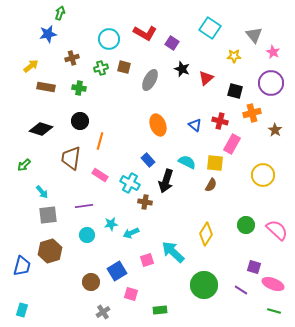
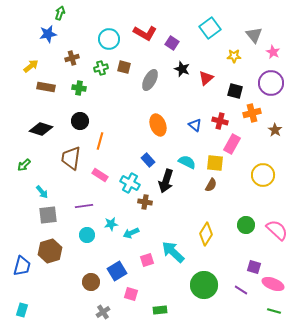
cyan square at (210, 28): rotated 20 degrees clockwise
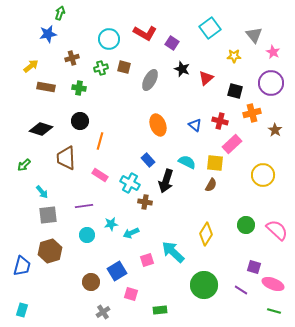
pink rectangle at (232, 144): rotated 18 degrees clockwise
brown trapezoid at (71, 158): moved 5 px left; rotated 10 degrees counterclockwise
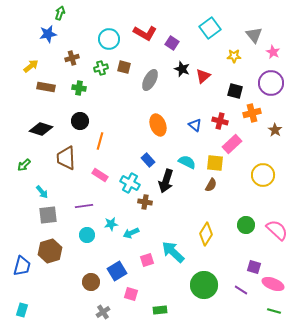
red triangle at (206, 78): moved 3 px left, 2 px up
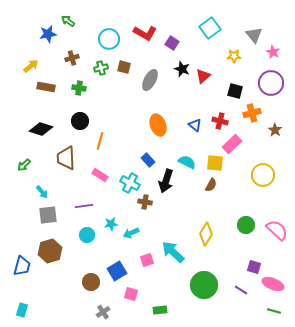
green arrow at (60, 13): moved 8 px right, 8 px down; rotated 72 degrees counterclockwise
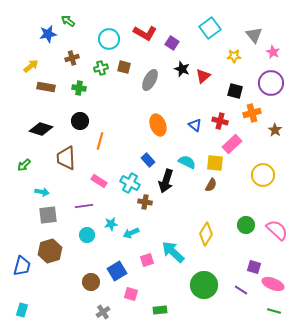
pink rectangle at (100, 175): moved 1 px left, 6 px down
cyan arrow at (42, 192): rotated 40 degrees counterclockwise
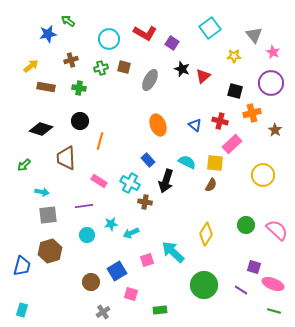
brown cross at (72, 58): moved 1 px left, 2 px down
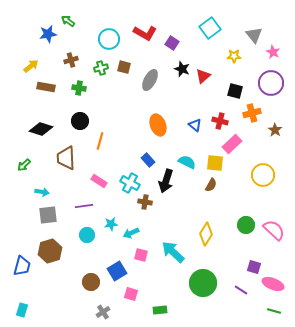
pink semicircle at (277, 230): moved 3 px left
pink square at (147, 260): moved 6 px left, 5 px up; rotated 32 degrees clockwise
green circle at (204, 285): moved 1 px left, 2 px up
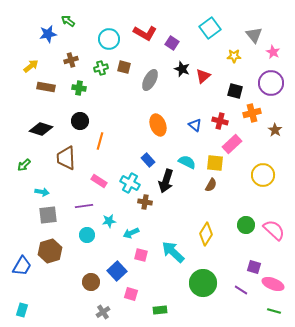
cyan star at (111, 224): moved 2 px left, 3 px up
blue trapezoid at (22, 266): rotated 15 degrees clockwise
blue square at (117, 271): rotated 12 degrees counterclockwise
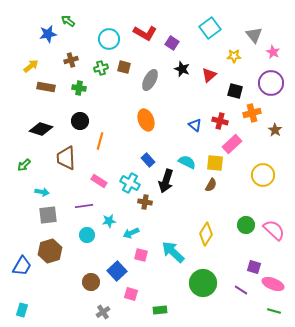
red triangle at (203, 76): moved 6 px right, 1 px up
orange ellipse at (158, 125): moved 12 px left, 5 px up
